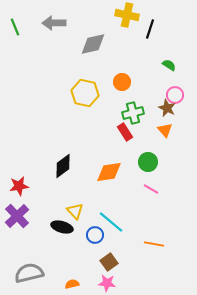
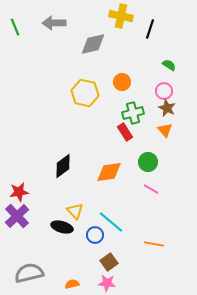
yellow cross: moved 6 px left, 1 px down
pink circle: moved 11 px left, 4 px up
red star: moved 6 px down
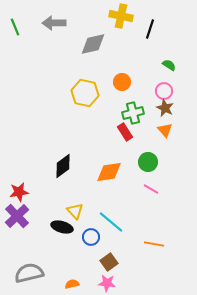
brown star: moved 2 px left
blue circle: moved 4 px left, 2 px down
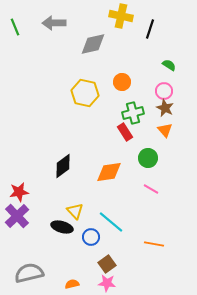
green circle: moved 4 px up
brown square: moved 2 px left, 2 px down
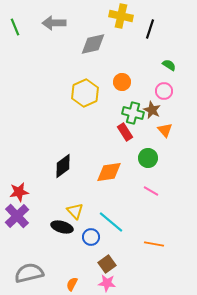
yellow hexagon: rotated 24 degrees clockwise
brown star: moved 13 px left, 2 px down
green cross: rotated 30 degrees clockwise
pink line: moved 2 px down
orange semicircle: rotated 48 degrees counterclockwise
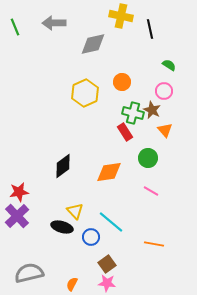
black line: rotated 30 degrees counterclockwise
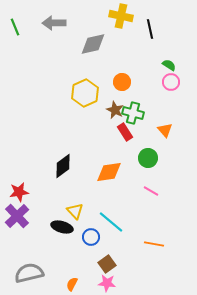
pink circle: moved 7 px right, 9 px up
brown star: moved 37 px left
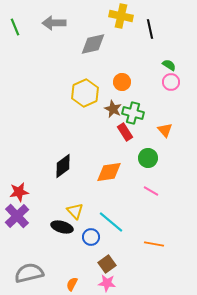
brown star: moved 2 px left, 1 px up
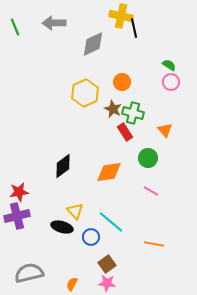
black line: moved 16 px left, 1 px up
gray diamond: rotated 12 degrees counterclockwise
purple cross: rotated 30 degrees clockwise
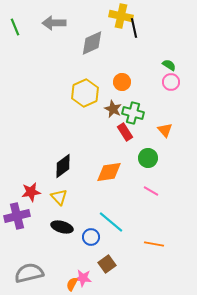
gray diamond: moved 1 px left, 1 px up
red star: moved 12 px right
yellow triangle: moved 16 px left, 14 px up
pink star: moved 24 px left, 5 px up
